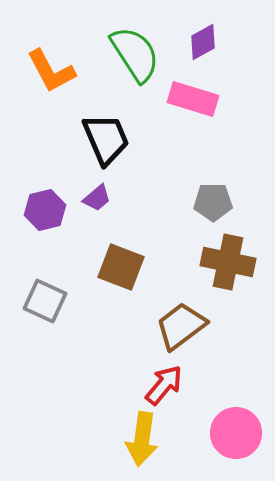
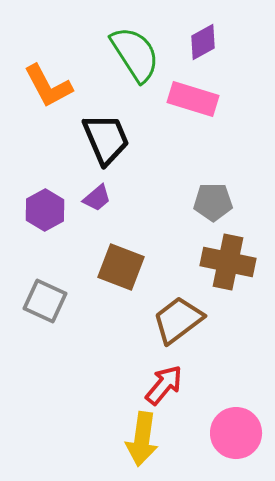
orange L-shape: moved 3 px left, 15 px down
purple hexagon: rotated 15 degrees counterclockwise
brown trapezoid: moved 3 px left, 6 px up
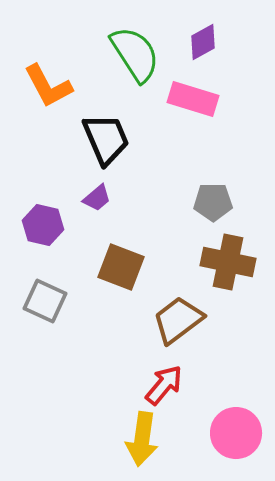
purple hexagon: moved 2 px left, 15 px down; rotated 18 degrees counterclockwise
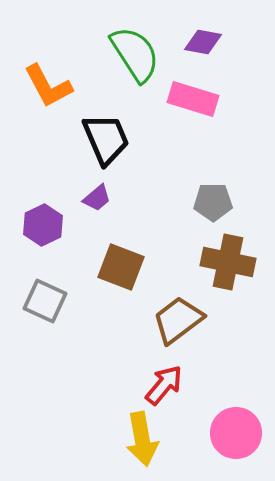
purple diamond: rotated 39 degrees clockwise
purple hexagon: rotated 21 degrees clockwise
yellow arrow: rotated 18 degrees counterclockwise
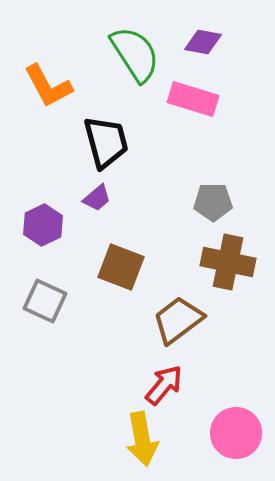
black trapezoid: moved 3 px down; rotated 8 degrees clockwise
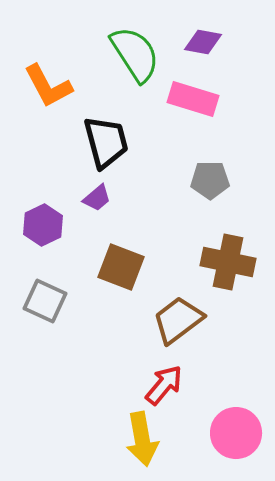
gray pentagon: moved 3 px left, 22 px up
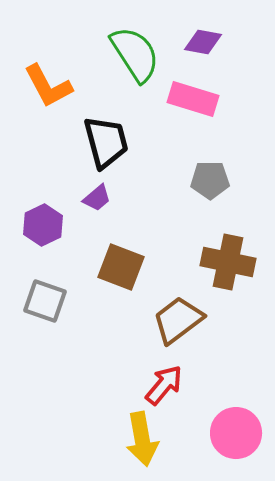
gray square: rotated 6 degrees counterclockwise
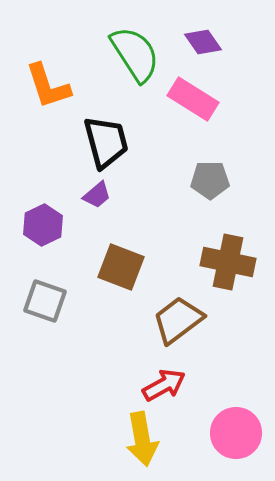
purple diamond: rotated 45 degrees clockwise
orange L-shape: rotated 10 degrees clockwise
pink rectangle: rotated 15 degrees clockwise
purple trapezoid: moved 3 px up
red arrow: rotated 21 degrees clockwise
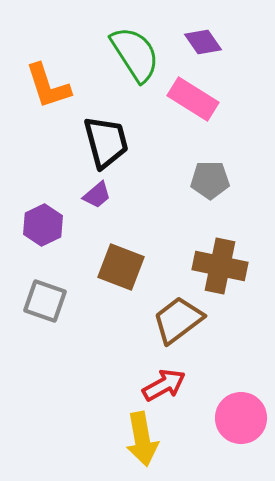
brown cross: moved 8 px left, 4 px down
pink circle: moved 5 px right, 15 px up
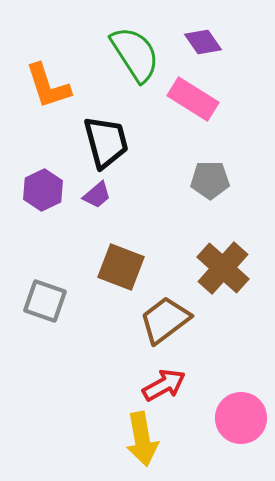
purple hexagon: moved 35 px up
brown cross: moved 3 px right, 2 px down; rotated 30 degrees clockwise
brown trapezoid: moved 13 px left
